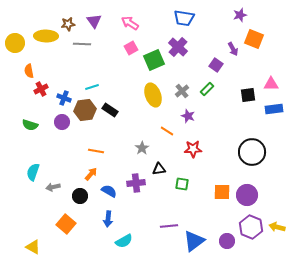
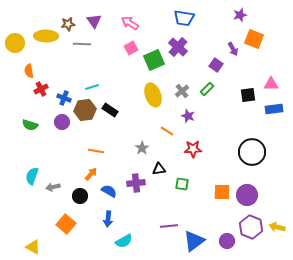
cyan semicircle at (33, 172): moved 1 px left, 4 px down
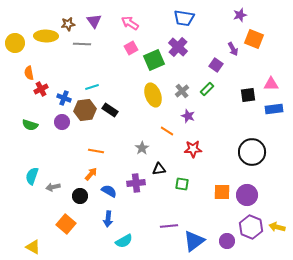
orange semicircle at (29, 71): moved 2 px down
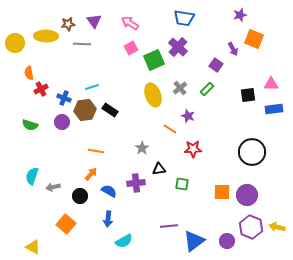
gray cross at (182, 91): moved 2 px left, 3 px up
orange line at (167, 131): moved 3 px right, 2 px up
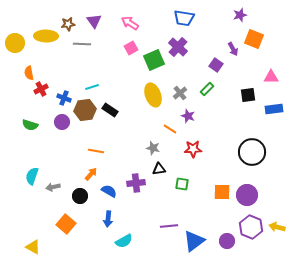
pink triangle at (271, 84): moved 7 px up
gray cross at (180, 88): moved 5 px down
gray star at (142, 148): moved 11 px right; rotated 24 degrees counterclockwise
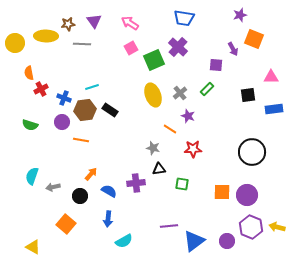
purple square at (216, 65): rotated 32 degrees counterclockwise
orange line at (96, 151): moved 15 px left, 11 px up
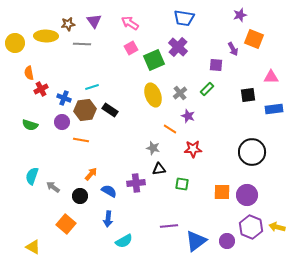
gray arrow at (53, 187): rotated 48 degrees clockwise
blue triangle at (194, 241): moved 2 px right
